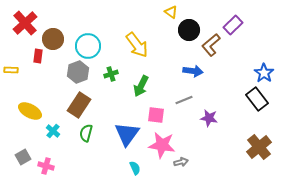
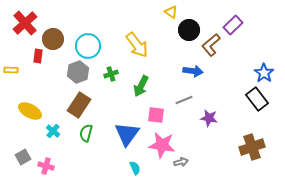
brown cross: moved 7 px left; rotated 20 degrees clockwise
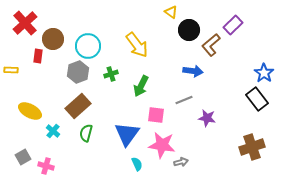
brown rectangle: moved 1 px left, 1 px down; rotated 15 degrees clockwise
purple star: moved 2 px left
cyan semicircle: moved 2 px right, 4 px up
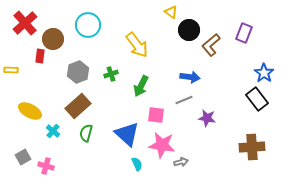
purple rectangle: moved 11 px right, 8 px down; rotated 24 degrees counterclockwise
cyan circle: moved 21 px up
red rectangle: moved 2 px right
blue arrow: moved 3 px left, 6 px down
blue triangle: rotated 24 degrees counterclockwise
brown cross: rotated 15 degrees clockwise
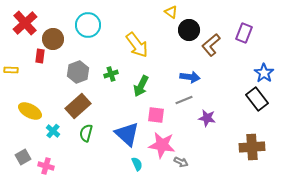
gray arrow: rotated 40 degrees clockwise
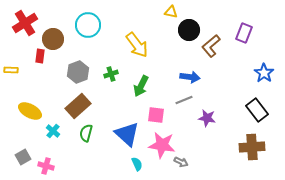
yellow triangle: rotated 24 degrees counterclockwise
red cross: rotated 10 degrees clockwise
brown L-shape: moved 1 px down
black rectangle: moved 11 px down
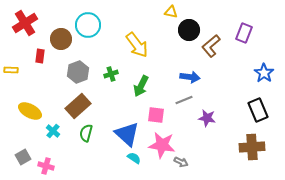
brown circle: moved 8 px right
black rectangle: moved 1 px right; rotated 15 degrees clockwise
cyan semicircle: moved 3 px left, 6 px up; rotated 32 degrees counterclockwise
